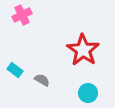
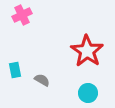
red star: moved 4 px right, 1 px down
cyan rectangle: rotated 42 degrees clockwise
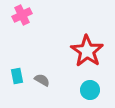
cyan rectangle: moved 2 px right, 6 px down
cyan circle: moved 2 px right, 3 px up
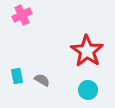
cyan circle: moved 2 px left
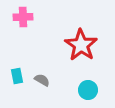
pink cross: moved 1 px right, 2 px down; rotated 24 degrees clockwise
red star: moved 6 px left, 6 px up
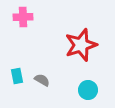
red star: rotated 20 degrees clockwise
